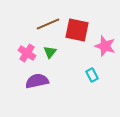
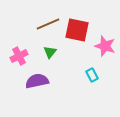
pink cross: moved 8 px left, 3 px down; rotated 30 degrees clockwise
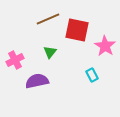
brown line: moved 5 px up
pink star: rotated 15 degrees clockwise
pink cross: moved 4 px left, 4 px down
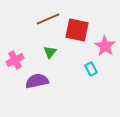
cyan rectangle: moved 1 px left, 6 px up
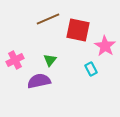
red square: moved 1 px right
green triangle: moved 8 px down
purple semicircle: moved 2 px right
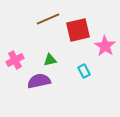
red square: rotated 25 degrees counterclockwise
green triangle: rotated 40 degrees clockwise
cyan rectangle: moved 7 px left, 2 px down
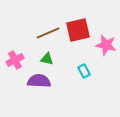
brown line: moved 14 px down
pink star: moved 1 px right, 1 px up; rotated 20 degrees counterclockwise
green triangle: moved 3 px left, 1 px up; rotated 24 degrees clockwise
purple semicircle: rotated 15 degrees clockwise
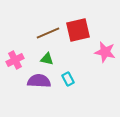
pink star: moved 1 px left, 7 px down
cyan rectangle: moved 16 px left, 8 px down
